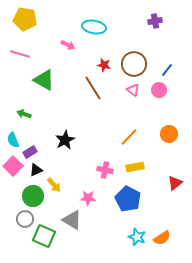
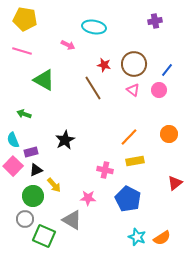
pink line: moved 2 px right, 3 px up
purple rectangle: moved 1 px right; rotated 16 degrees clockwise
yellow rectangle: moved 6 px up
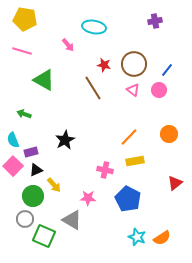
pink arrow: rotated 24 degrees clockwise
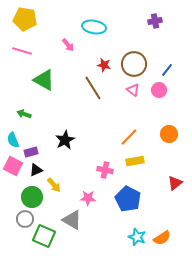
pink square: rotated 18 degrees counterclockwise
green circle: moved 1 px left, 1 px down
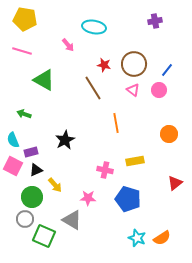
orange line: moved 13 px left, 14 px up; rotated 54 degrees counterclockwise
yellow arrow: moved 1 px right
blue pentagon: rotated 10 degrees counterclockwise
cyan star: moved 1 px down
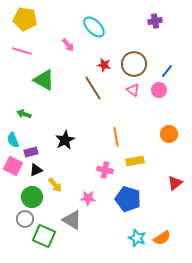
cyan ellipse: rotated 35 degrees clockwise
blue line: moved 1 px down
orange line: moved 14 px down
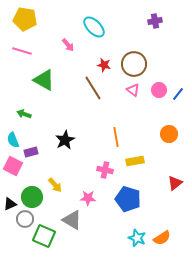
blue line: moved 11 px right, 23 px down
black triangle: moved 26 px left, 34 px down
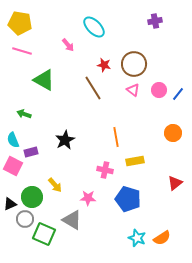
yellow pentagon: moved 5 px left, 4 px down
orange circle: moved 4 px right, 1 px up
green square: moved 2 px up
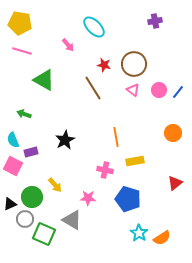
blue line: moved 2 px up
cyan star: moved 2 px right, 5 px up; rotated 12 degrees clockwise
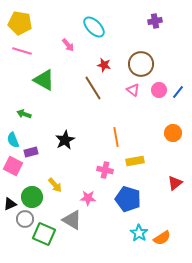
brown circle: moved 7 px right
